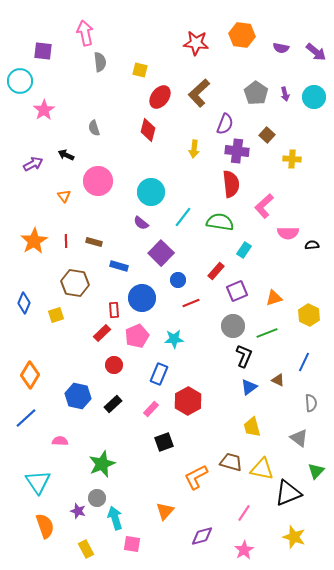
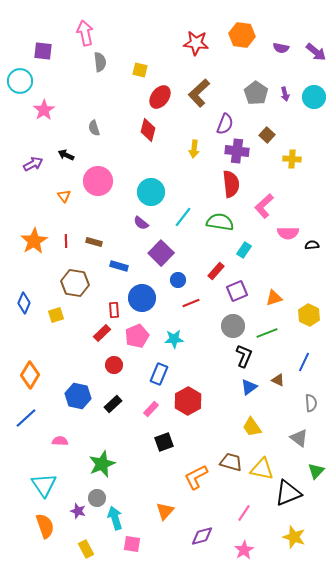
yellow trapezoid at (252, 427): rotated 20 degrees counterclockwise
cyan triangle at (38, 482): moved 6 px right, 3 px down
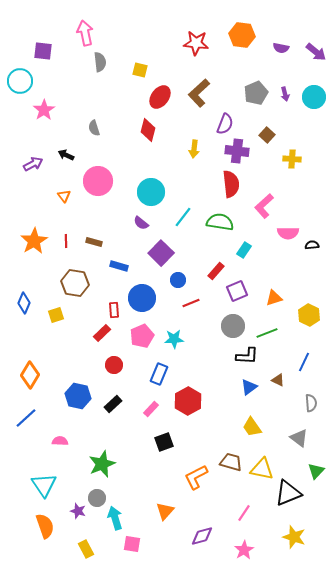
gray pentagon at (256, 93): rotated 15 degrees clockwise
pink pentagon at (137, 336): moved 5 px right
black L-shape at (244, 356): moved 3 px right; rotated 70 degrees clockwise
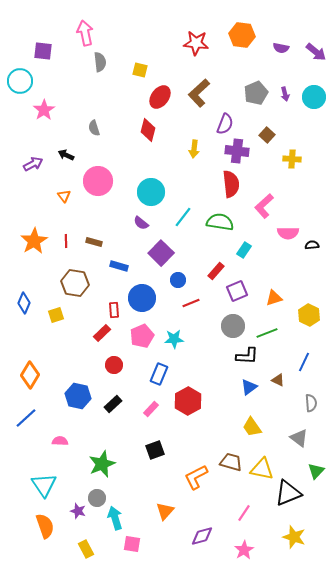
black square at (164, 442): moved 9 px left, 8 px down
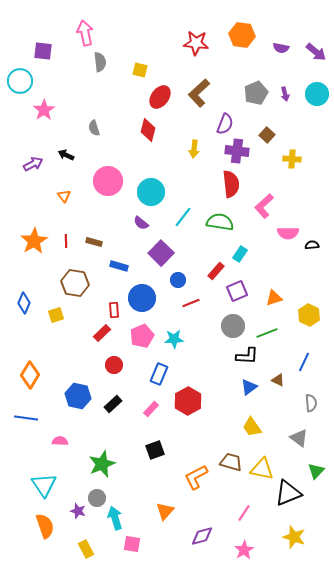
cyan circle at (314, 97): moved 3 px right, 3 px up
pink circle at (98, 181): moved 10 px right
cyan rectangle at (244, 250): moved 4 px left, 4 px down
blue line at (26, 418): rotated 50 degrees clockwise
